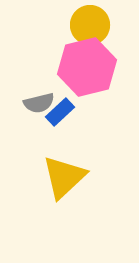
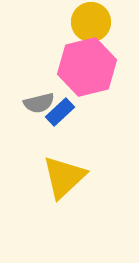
yellow circle: moved 1 px right, 3 px up
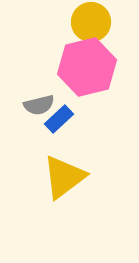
gray semicircle: moved 2 px down
blue rectangle: moved 1 px left, 7 px down
yellow triangle: rotated 6 degrees clockwise
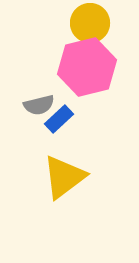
yellow circle: moved 1 px left, 1 px down
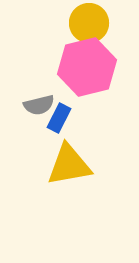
yellow circle: moved 1 px left
blue rectangle: moved 1 px up; rotated 20 degrees counterclockwise
yellow triangle: moved 5 px right, 12 px up; rotated 27 degrees clockwise
